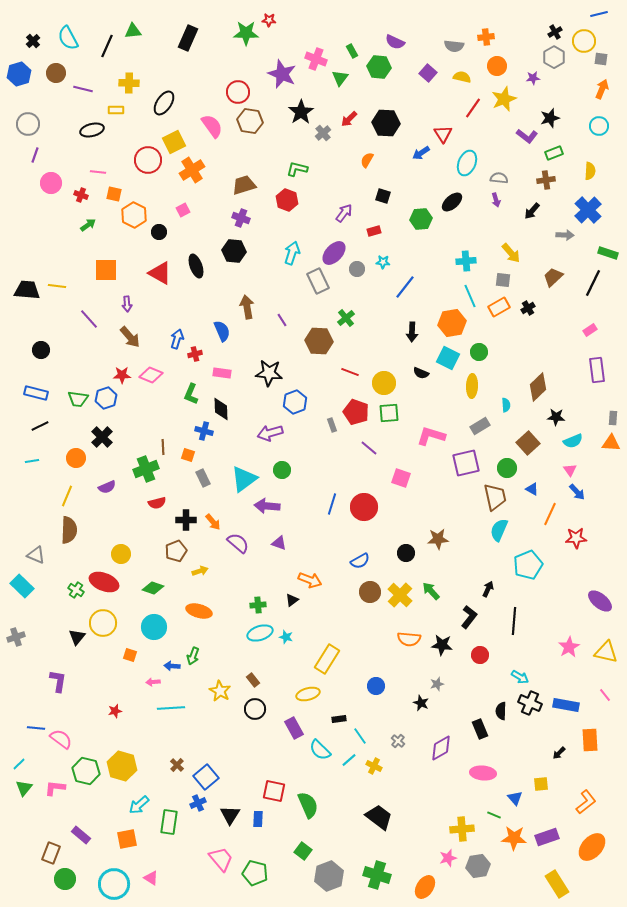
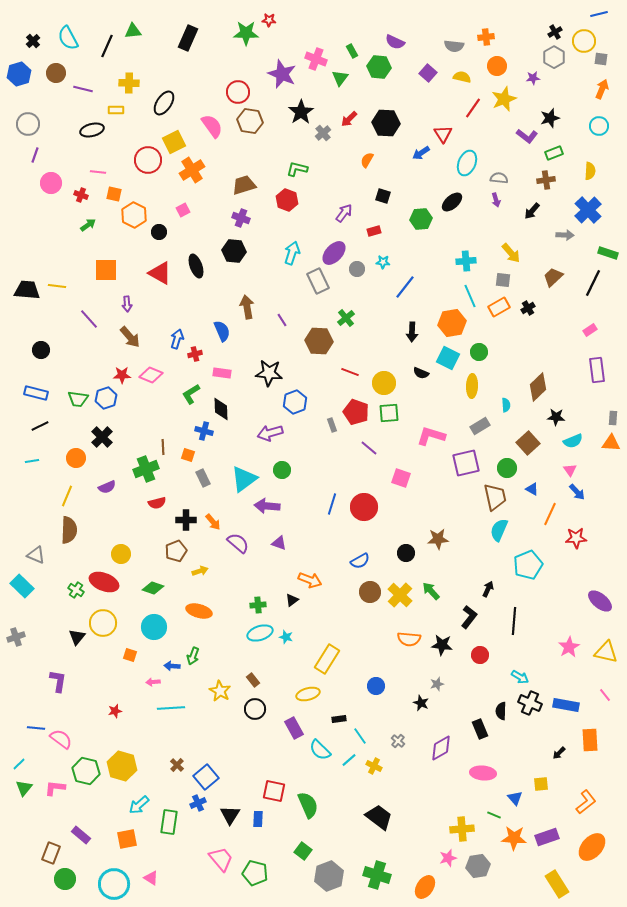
green L-shape at (191, 394): rotated 35 degrees clockwise
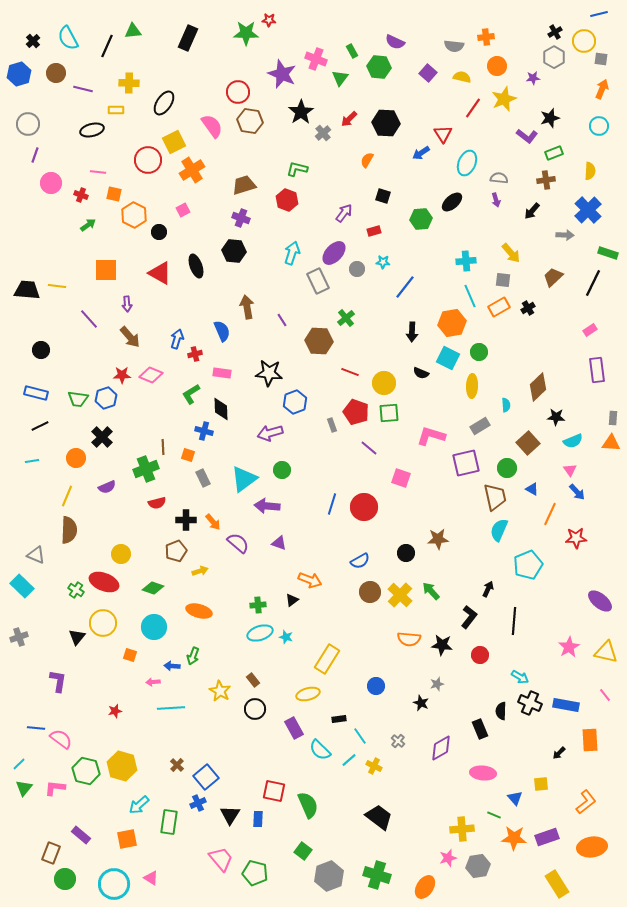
gray cross at (16, 637): moved 3 px right
orange ellipse at (592, 847): rotated 40 degrees clockwise
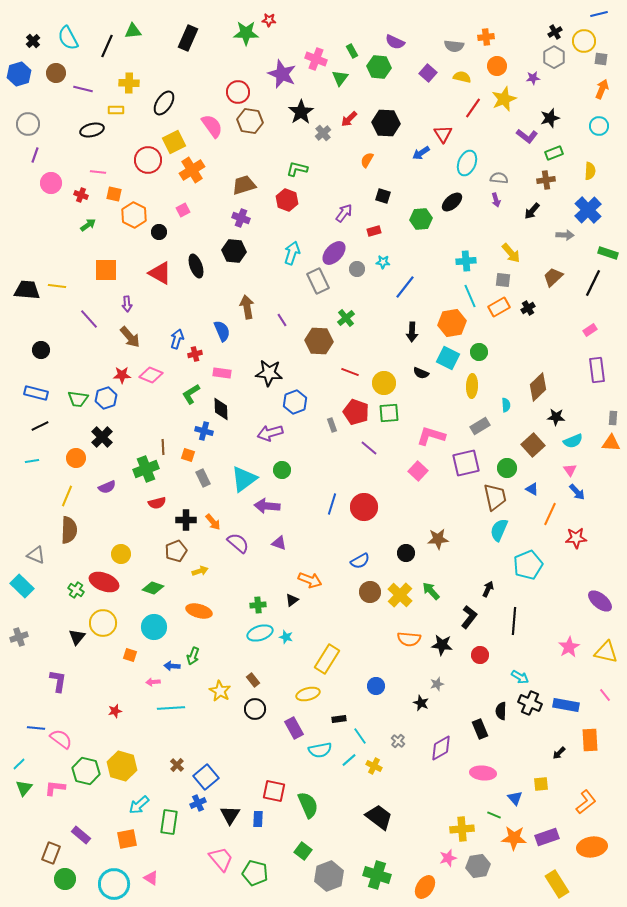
brown square at (528, 443): moved 5 px right, 2 px down
pink square at (401, 478): moved 17 px right, 7 px up; rotated 24 degrees clockwise
cyan semicircle at (320, 750): rotated 55 degrees counterclockwise
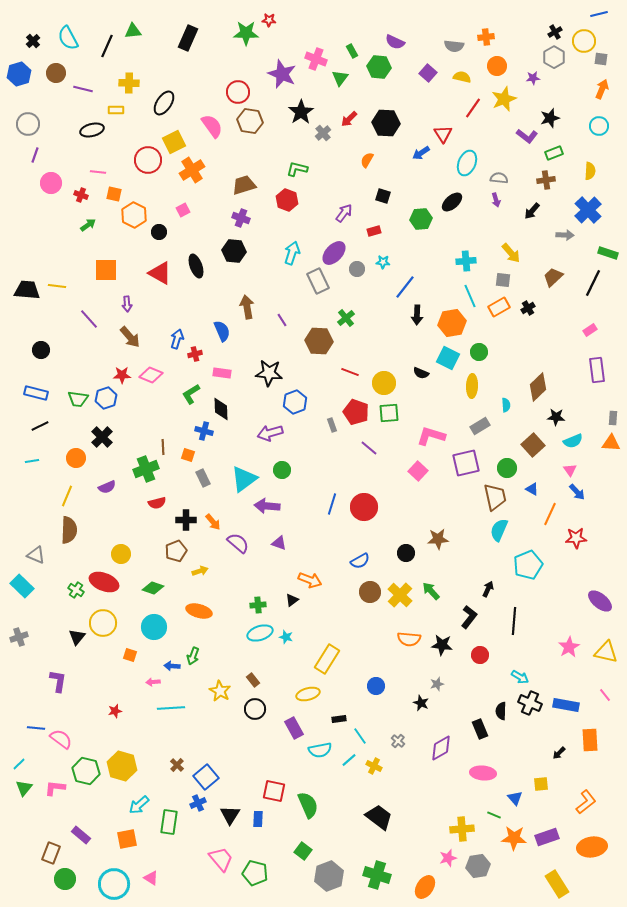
black arrow at (412, 332): moved 5 px right, 17 px up
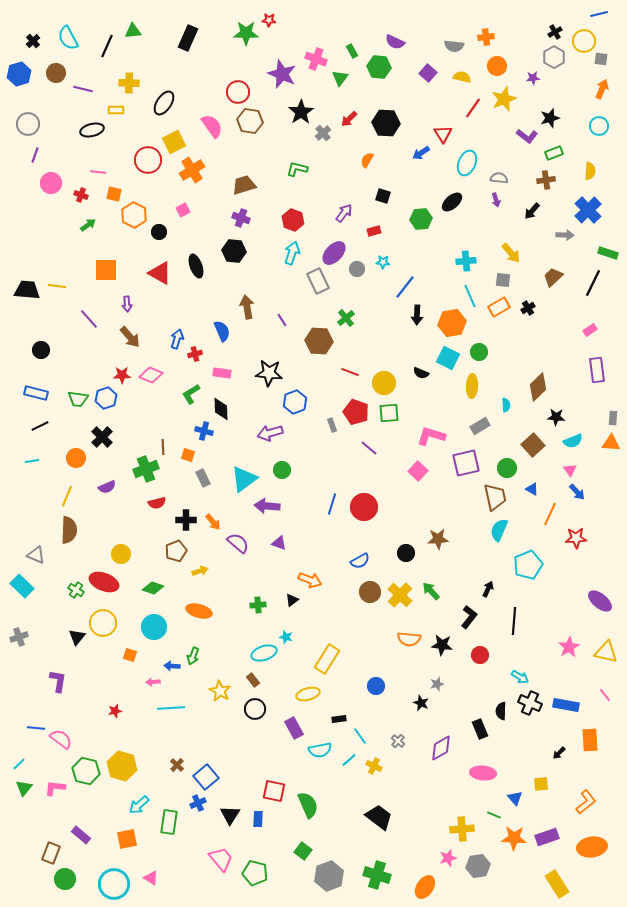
red hexagon at (287, 200): moved 6 px right, 20 px down
cyan ellipse at (260, 633): moved 4 px right, 20 px down
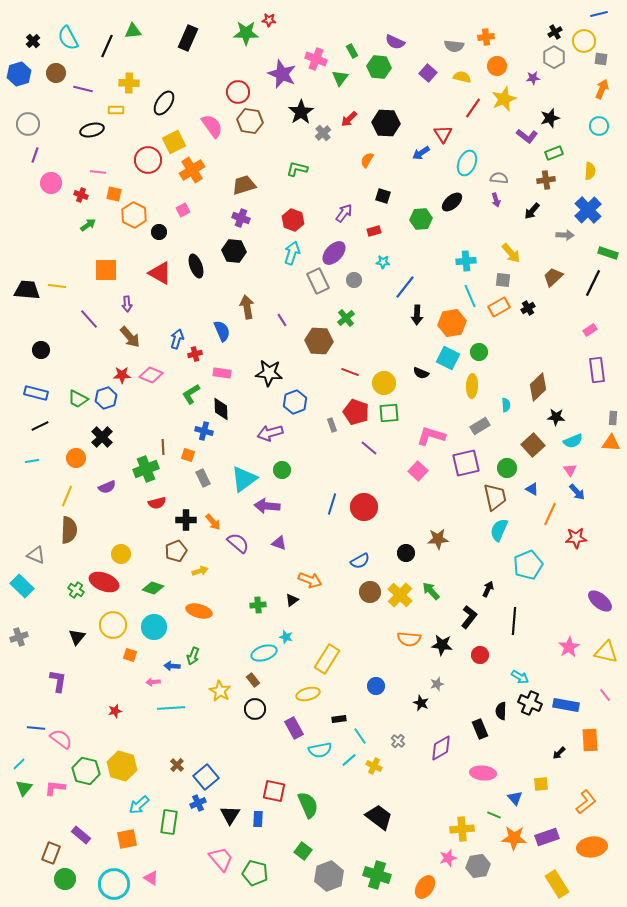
gray circle at (357, 269): moved 3 px left, 11 px down
green trapezoid at (78, 399): rotated 20 degrees clockwise
yellow circle at (103, 623): moved 10 px right, 2 px down
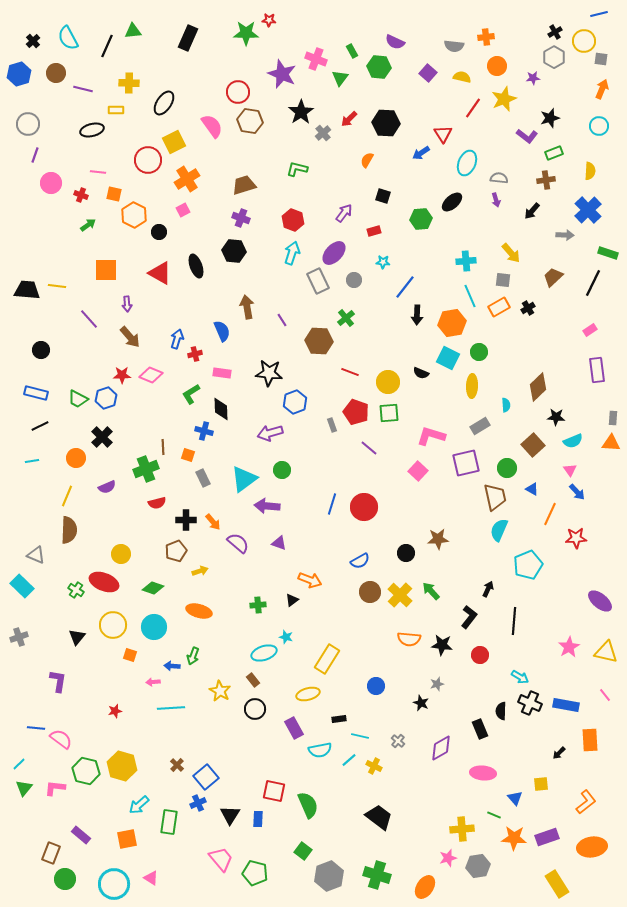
orange cross at (192, 170): moved 5 px left, 9 px down
yellow circle at (384, 383): moved 4 px right, 1 px up
cyan line at (360, 736): rotated 42 degrees counterclockwise
